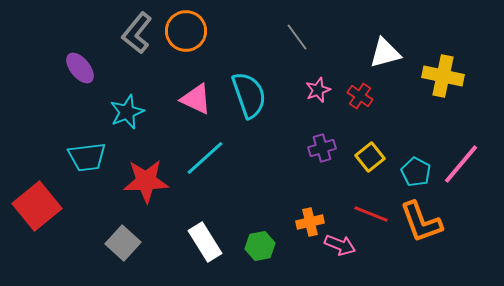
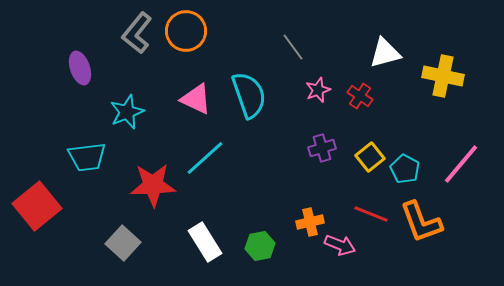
gray line: moved 4 px left, 10 px down
purple ellipse: rotated 20 degrees clockwise
cyan pentagon: moved 11 px left, 3 px up
red star: moved 7 px right, 4 px down
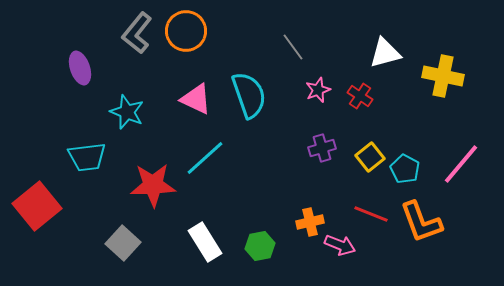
cyan star: rotated 28 degrees counterclockwise
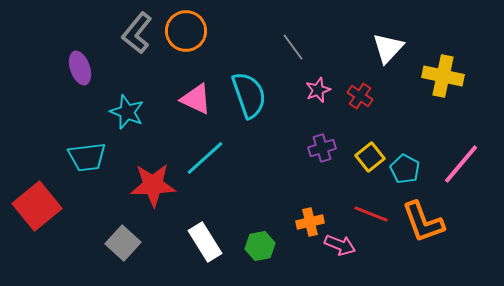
white triangle: moved 3 px right, 5 px up; rotated 32 degrees counterclockwise
orange L-shape: moved 2 px right
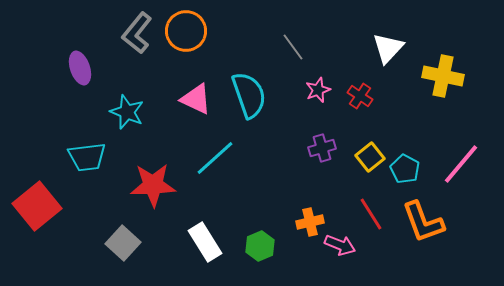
cyan line: moved 10 px right
red line: rotated 36 degrees clockwise
green hexagon: rotated 12 degrees counterclockwise
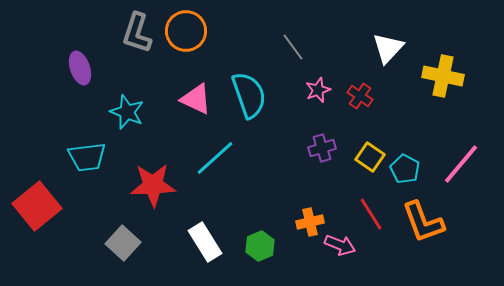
gray L-shape: rotated 21 degrees counterclockwise
yellow square: rotated 16 degrees counterclockwise
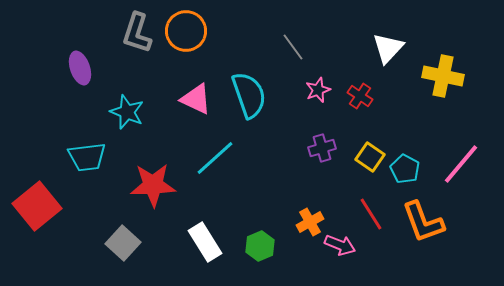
orange cross: rotated 16 degrees counterclockwise
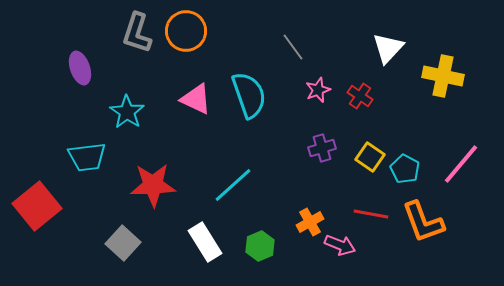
cyan star: rotated 12 degrees clockwise
cyan line: moved 18 px right, 27 px down
red line: rotated 48 degrees counterclockwise
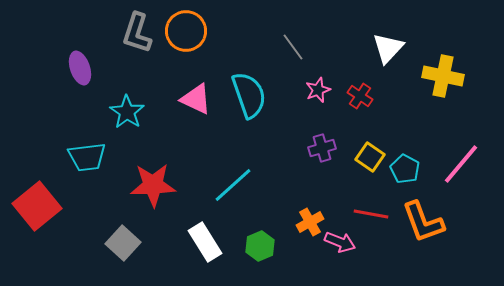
pink arrow: moved 3 px up
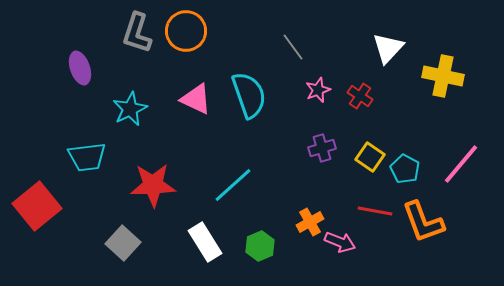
cyan star: moved 3 px right, 3 px up; rotated 12 degrees clockwise
red line: moved 4 px right, 3 px up
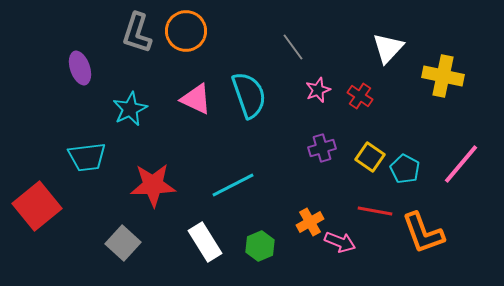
cyan line: rotated 15 degrees clockwise
orange L-shape: moved 11 px down
